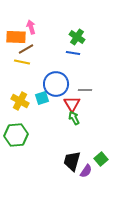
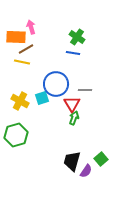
green arrow: rotated 48 degrees clockwise
green hexagon: rotated 10 degrees counterclockwise
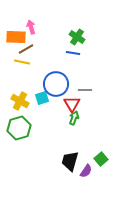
green hexagon: moved 3 px right, 7 px up
black trapezoid: moved 2 px left
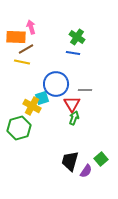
yellow cross: moved 12 px right, 5 px down
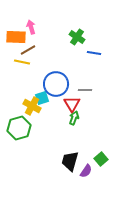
brown line: moved 2 px right, 1 px down
blue line: moved 21 px right
